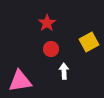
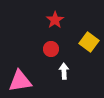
red star: moved 8 px right, 3 px up
yellow square: rotated 24 degrees counterclockwise
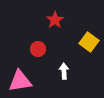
red circle: moved 13 px left
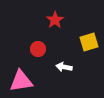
yellow square: rotated 36 degrees clockwise
white arrow: moved 4 px up; rotated 77 degrees counterclockwise
pink triangle: moved 1 px right
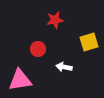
red star: rotated 24 degrees clockwise
pink triangle: moved 1 px left, 1 px up
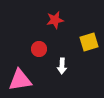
red circle: moved 1 px right
white arrow: moved 2 px left, 1 px up; rotated 98 degrees counterclockwise
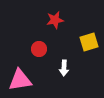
white arrow: moved 2 px right, 2 px down
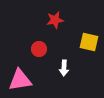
yellow square: rotated 30 degrees clockwise
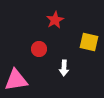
red star: rotated 18 degrees counterclockwise
pink triangle: moved 4 px left
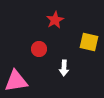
pink triangle: moved 1 px down
